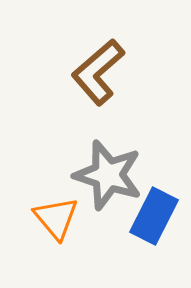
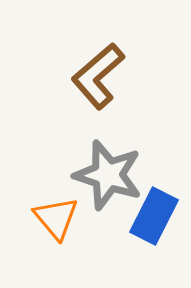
brown L-shape: moved 4 px down
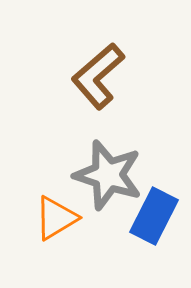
orange triangle: rotated 39 degrees clockwise
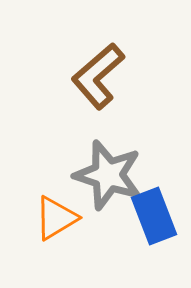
blue rectangle: rotated 48 degrees counterclockwise
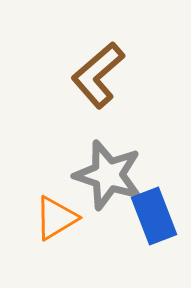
brown L-shape: moved 1 px up
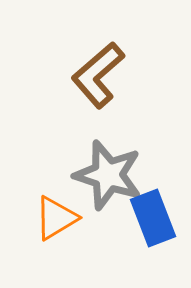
blue rectangle: moved 1 px left, 2 px down
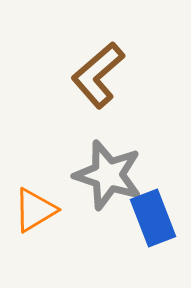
orange triangle: moved 21 px left, 8 px up
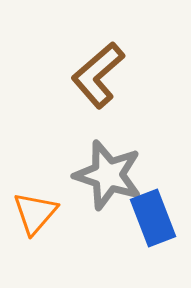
orange triangle: moved 3 px down; rotated 18 degrees counterclockwise
